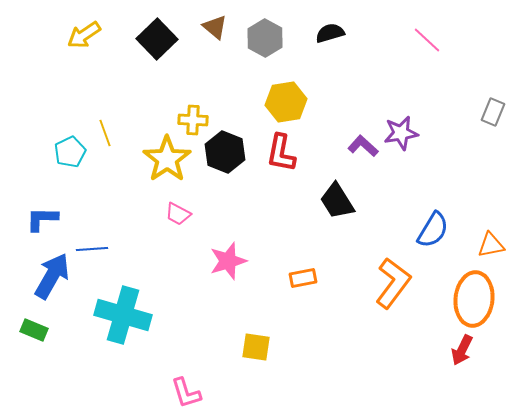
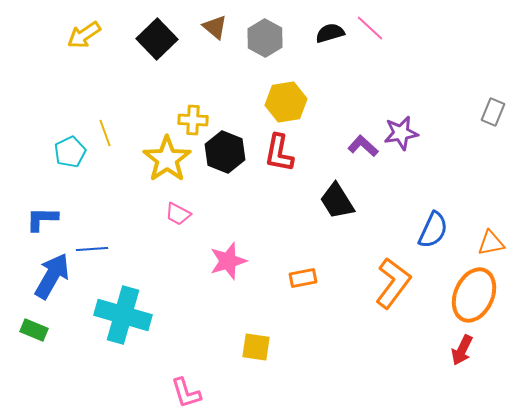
pink line: moved 57 px left, 12 px up
red L-shape: moved 2 px left
blue semicircle: rotated 6 degrees counterclockwise
orange triangle: moved 2 px up
orange ellipse: moved 4 px up; rotated 18 degrees clockwise
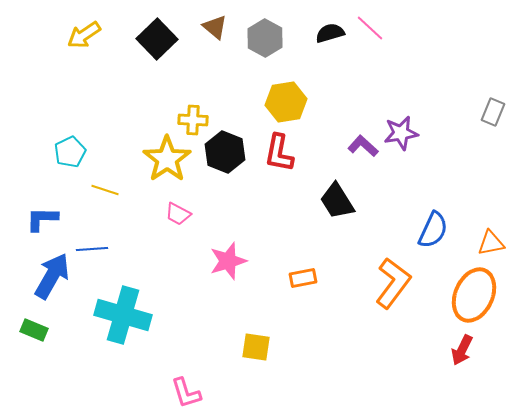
yellow line: moved 57 px down; rotated 52 degrees counterclockwise
